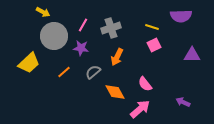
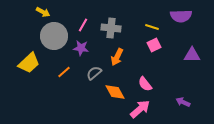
gray cross: rotated 24 degrees clockwise
gray semicircle: moved 1 px right, 1 px down
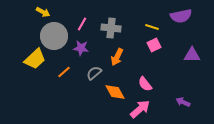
purple semicircle: rotated 10 degrees counterclockwise
pink line: moved 1 px left, 1 px up
yellow trapezoid: moved 6 px right, 4 px up
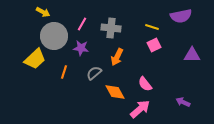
orange line: rotated 32 degrees counterclockwise
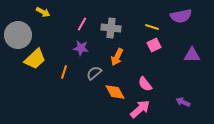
gray circle: moved 36 px left, 1 px up
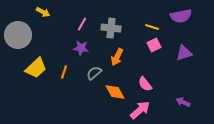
purple triangle: moved 8 px left, 2 px up; rotated 18 degrees counterclockwise
yellow trapezoid: moved 1 px right, 9 px down
pink arrow: moved 1 px down
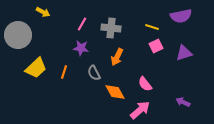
pink square: moved 2 px right, 1 px down
gray semicircle: rotated 77 degrees counterclockwise
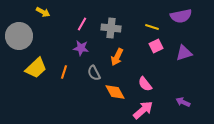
gray circle: moved 1 px right, 1 px down
pink arrow: moved 3 px right
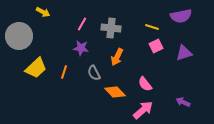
orange diamond: rotated 15 degrees counterclockwise
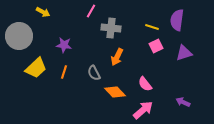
purple semicircle: moved 4 px left, 4 px down; rotated 110 degrees clockwise
pink line: moved 9 px right, 13 px up
purple star: moved 17 px left, 3 px up
